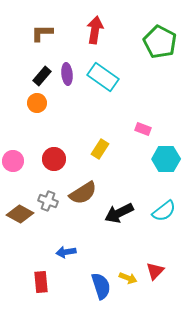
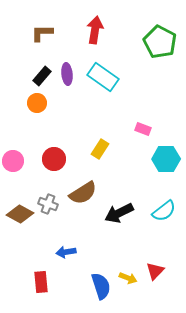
gray cross: moved 3 px down
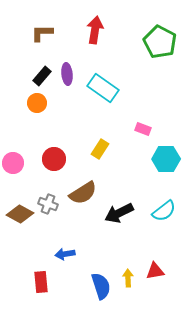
cyan rectangle: moved 11 px down
pink circle: moved 2 px down
blue arrow: moved 1 px left, 2 px down
red triangle: rotated 36 degrees clockwise
yellow arrow: rotated 114 degrees counterclockwise
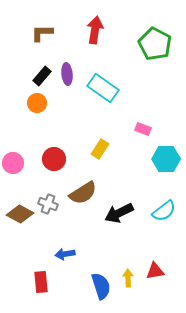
green pentagon: moved 5 px left, 2 px down
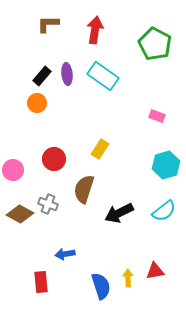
brown L-shape: moved 6 px right, 9 px up
cyan rectangle: moved 12 px up
pink rectangle: moved 14 px right, 13 px up
cyan hexagon: moved 6 px down; rotated 16 degrees counterclockwise
pink circle: moved 7 px down
brown semicircle: moved 1 px right, 4 px up; rotated 140 degrees clockwise
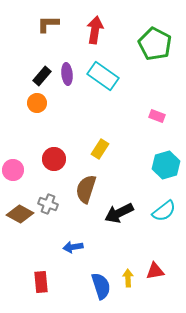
brown semicircle: moved 2 px right
blue arrow: moved 8 px right, 7 px up
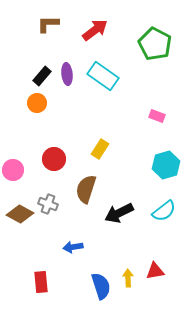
red arrow: rotated 44 degrees clockwise
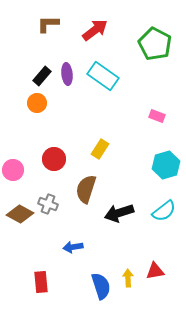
black arrow: rotated 8 degrees clockwise
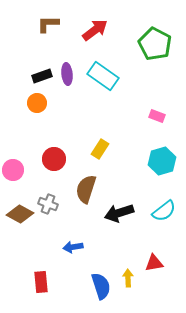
black rectangle: rotated 30 degrees clockwise
cyan hexagon: moved 4 px left, 4 px up
red triangle: moved 1 px left, 8 px up
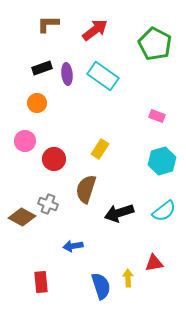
black rectangle: moved 8 px up
pink circle: moved 12 px right, 29 px up
brown diamond: moved 2 px right, 3 px down
blue arrow: moved 1 px up
